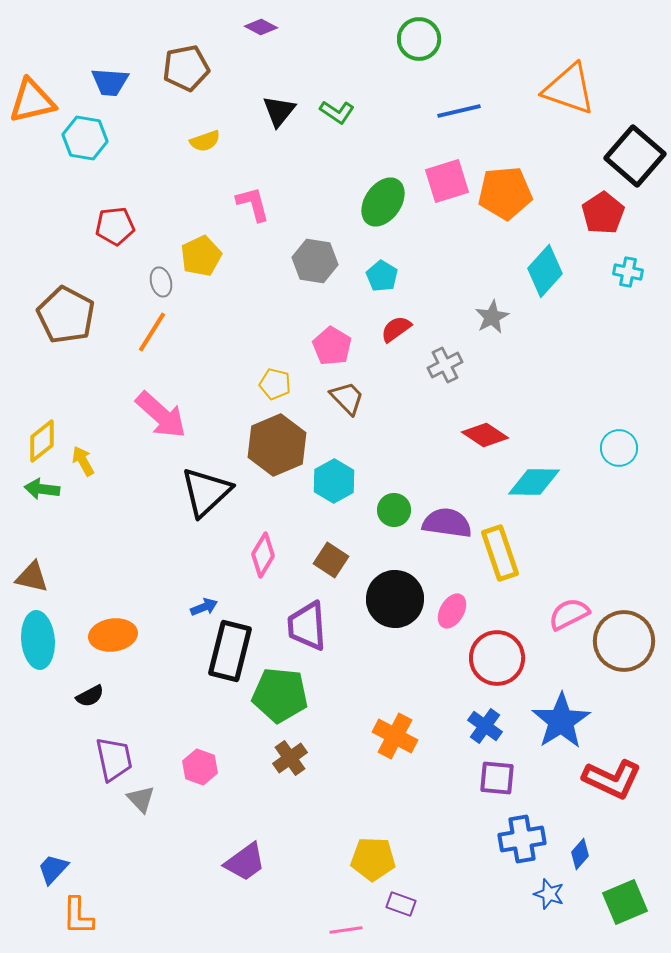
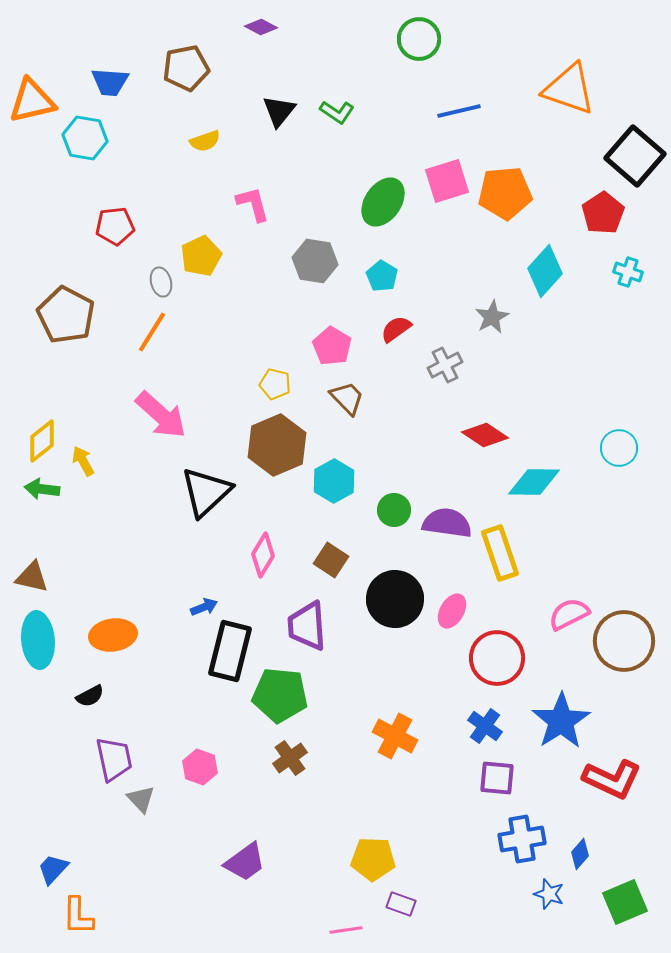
cyan cross at (628, 272): rotated 8 degrees clockwise
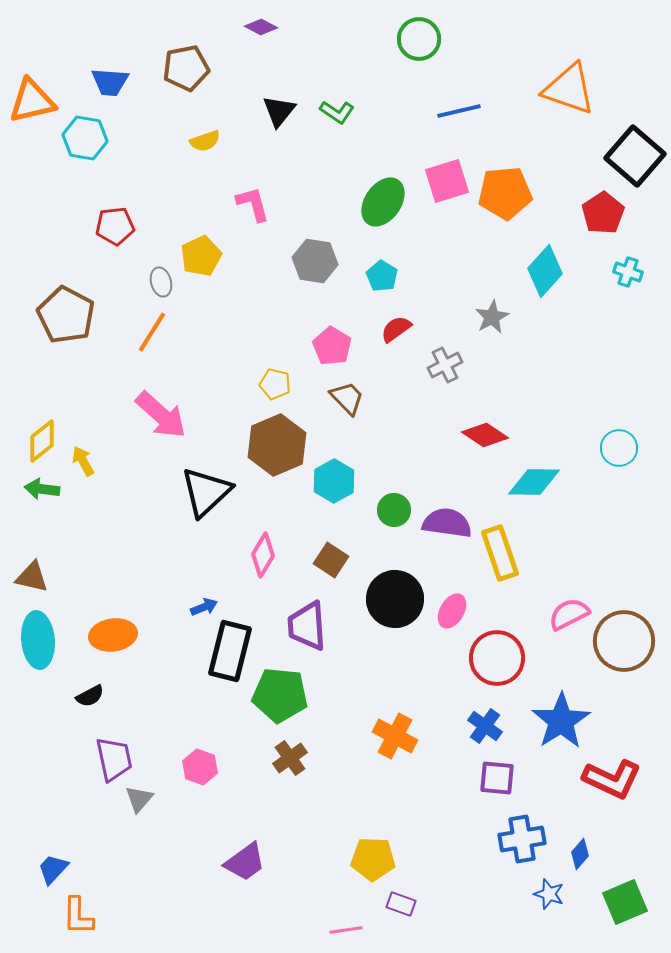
gray triangle at (141, 799): moved 2 px left; rotated 24 degrees clockwise
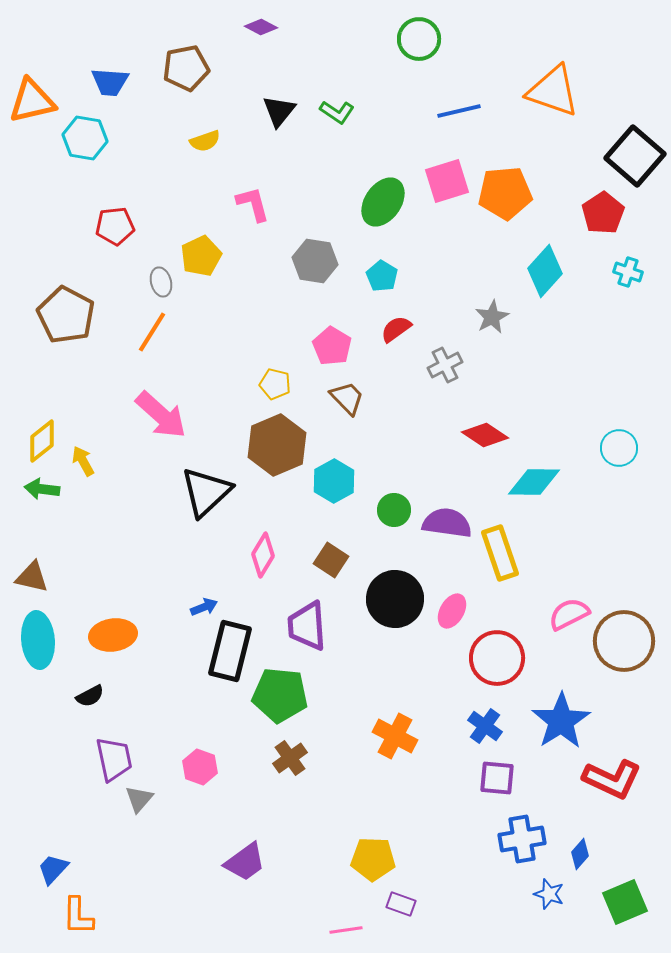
orange triangle at (569, 89): moved 16 px left, 2 px down
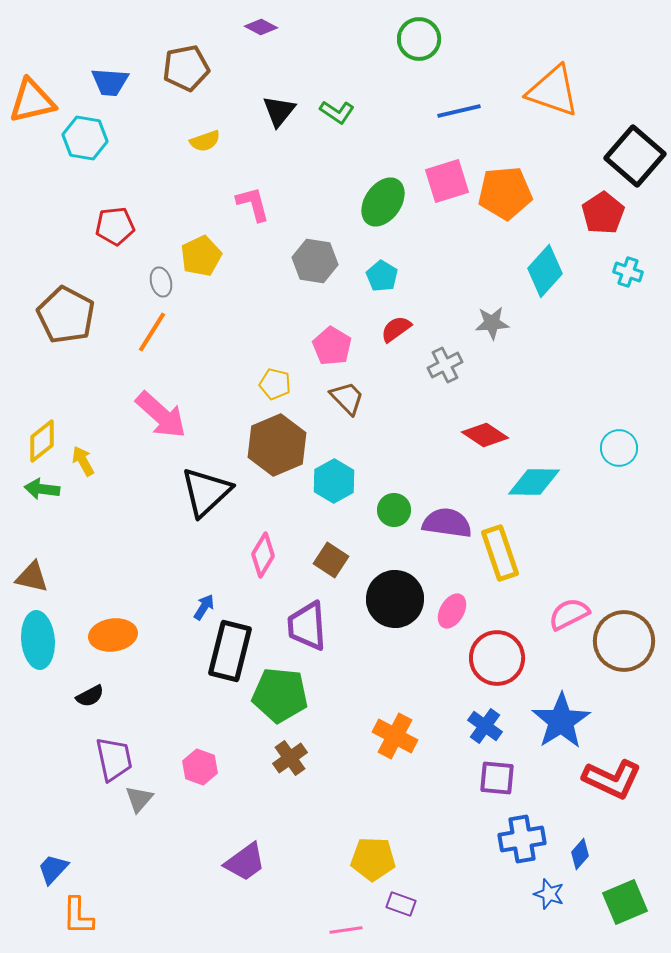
gray star at (492, 317): moved 6 px down; rotated 24 degrees clockwise
blue arrow at (204, 607): rotated 36 degrees counterclockwise
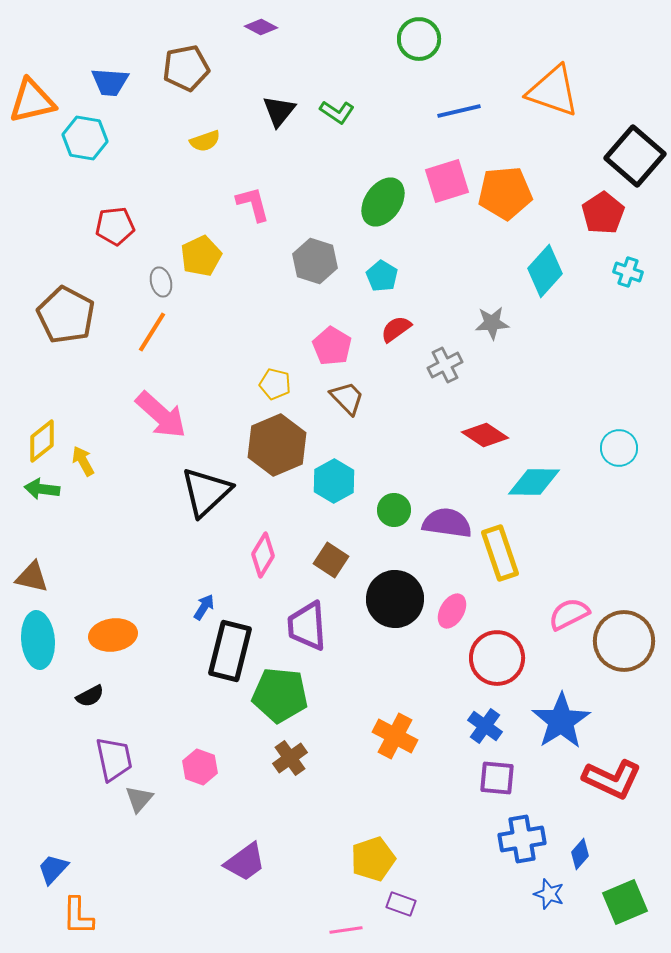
gray hexagon at (315, 261): rotated 9 degrees clockwise
yellow pentagon at (373, 859): rotated 21 degrees counterclockwise
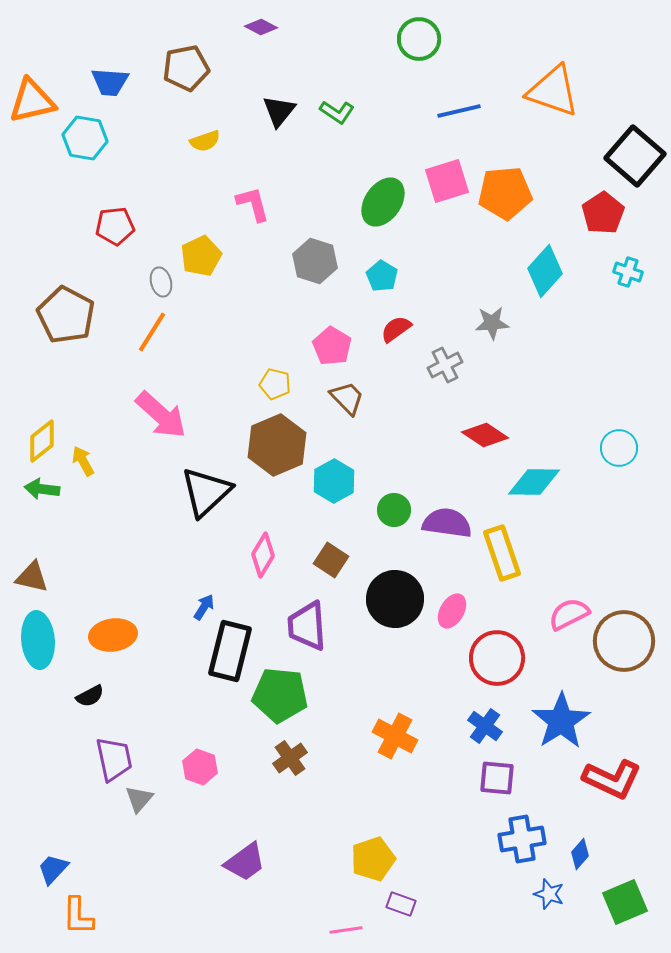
yellow rectangle at (500, 553): moved 2 px right
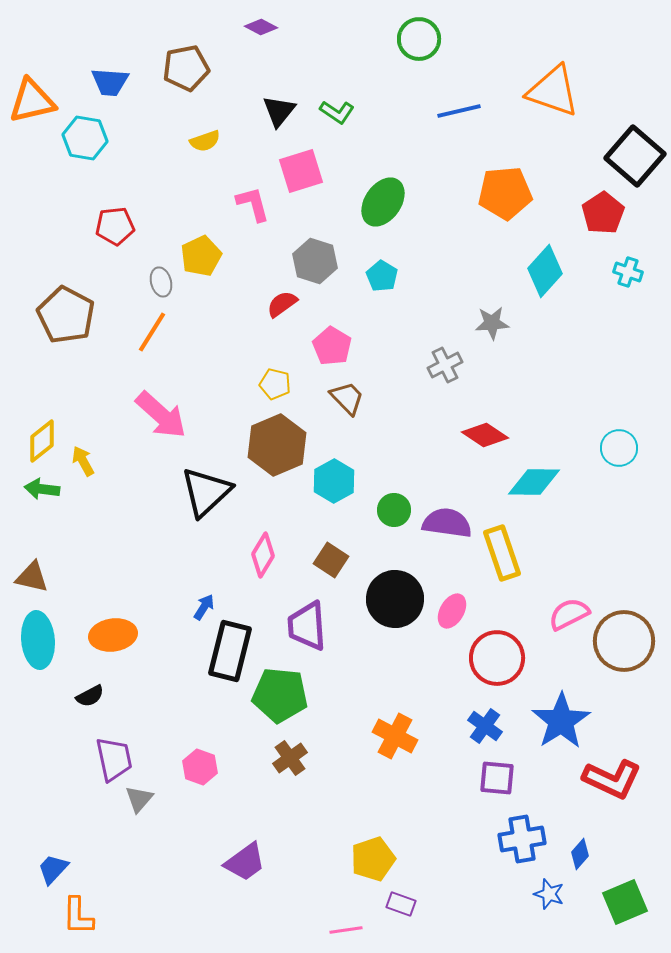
pink square at (447, 181): moved 146 px left, 10 px up
red semicircle at (396, 329): moved 114 px left, 25 px up
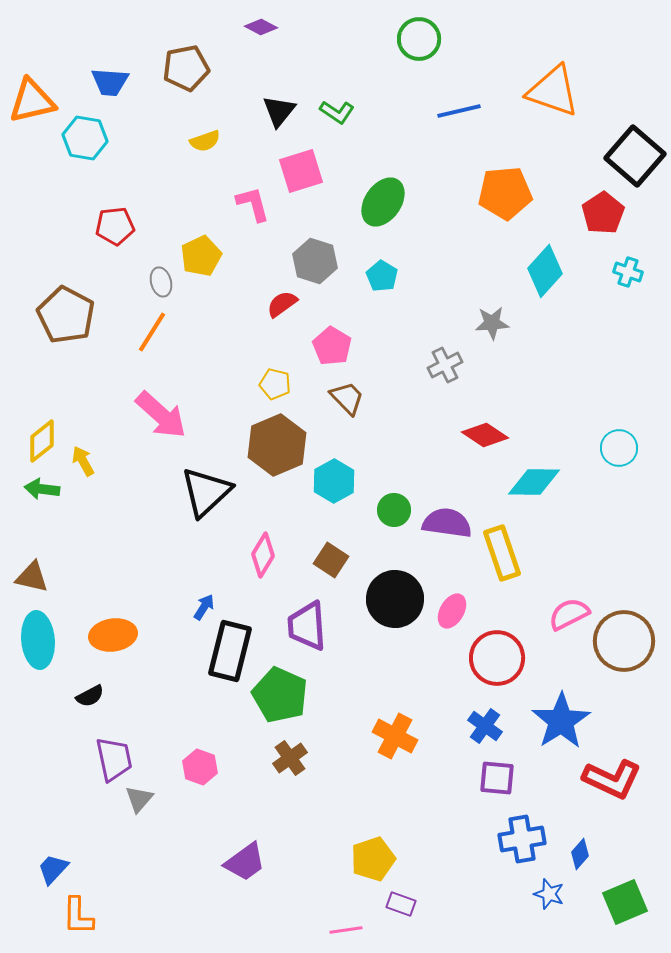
green pentagon at (280, 695): rotated 18 degrees clockwise
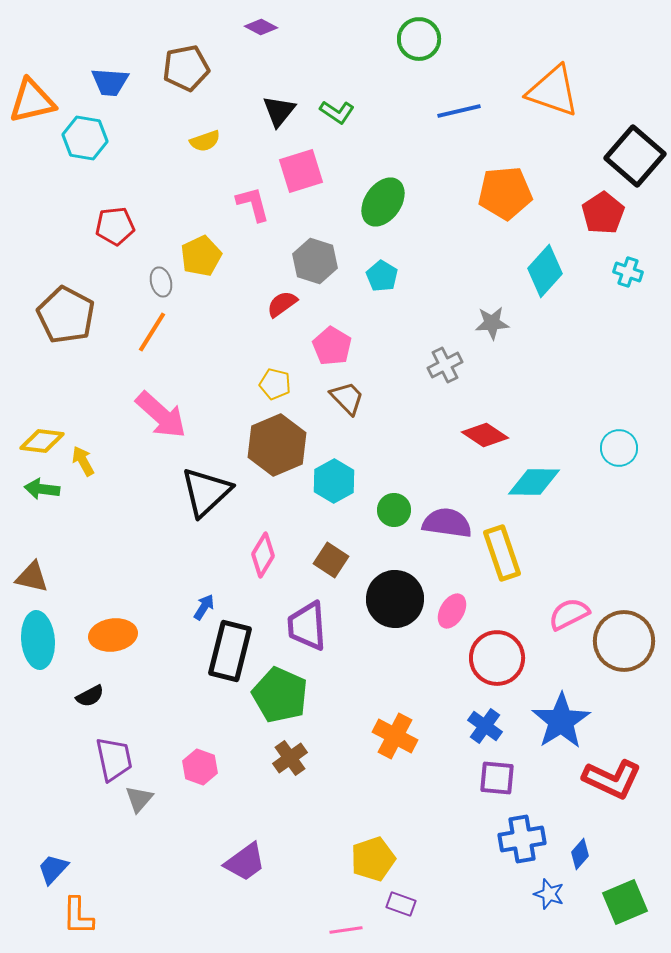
yellow diamond at (42, 441): rotated 45 degrees clockwise
